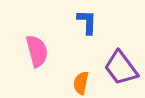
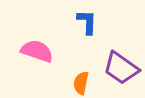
pink semicircle: rotated 56 degrees counterclockwise
purple trapezoid: rotated 18 degrees counterclockwise
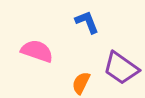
blue L-shape: rotated 24 degrees counterclockwise
orange semicircle: rotated 15 degrees clockwise
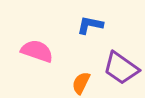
blue L-shape: moved 3 px right, 3 px down; rotated 56 degrees counterclockwise
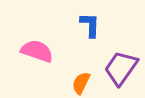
blue L-shape: rotated 80 degrees clockwise
purple trapezoid: rotated 90 degrees clockwise
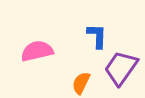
blue L-shape: moved 7 px right, 11 px down
pink semicircle: rotated 32 degrees counterclockwise
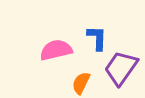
blue L-shape: moved 2 px down
pink semicircle: moved 19 px right, 1 px up
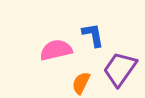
blue L-shape: moved 4 px left, 3 px up; rotated 12 degrees counterclockwise
purple trapezoid: moved 1 px left, 1 px down
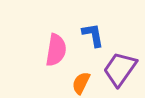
pink semicircle: rotated 112 degrees clockwise
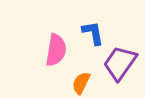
blue L-shape: moved 2 px up
purple trapezoid: moved 6 px up
